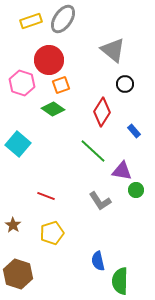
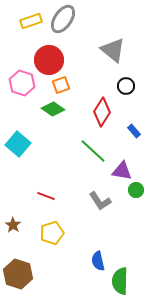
black circle: moved 1 px right, 2 px down
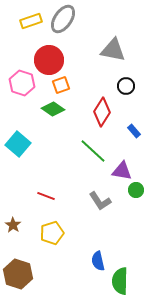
gray triangle: rotated 28 degrees counterclockwise
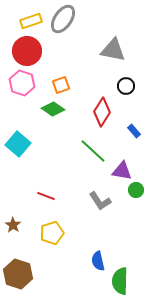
red circle: moved 22 px left, 9 px up
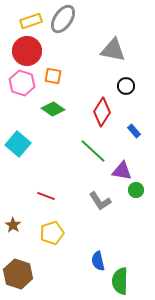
orange square: moved 8 px left, 9 px up; rotated 30 degrees clockwise
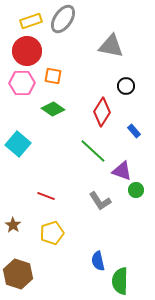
gray triangle: moved 2 px left, 4 px up
pink hexagon: rotated 20 degrees counterclockwise
purple triangle: rotated 10 degrees clockwise
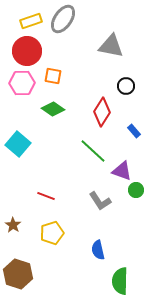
blue semicircle: moved 11 px up
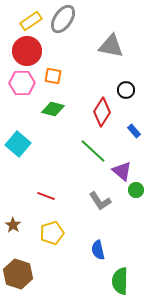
yellow rectangle: rotated 15 degrees counterclockwise
black circle: moved 4 px down
green diamond: rotated 20 degrees counterclockwise
purple triangle: rotated 20 degrees clockwise
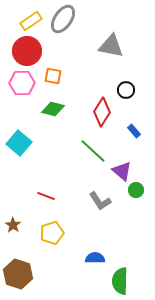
cyan square: moved 1 px right, 1 px up
blue semicircle: moved 3 px left, 8 px down; rotated 102 degrees clockwise
